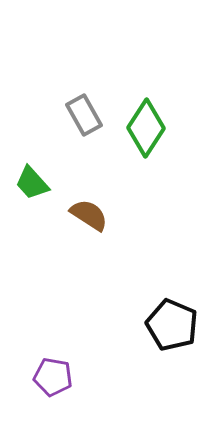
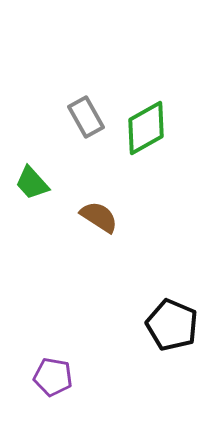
gray rectangle: moved 2 px right, 2 px down
green diamond: rotated 28 degrees clockwise
brown semicircle: moved 10 px right, 2 px down
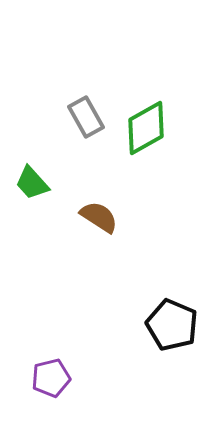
purple pentagon: moved 2 px left, 1 px down; rotated 24 degrees counterclockwise
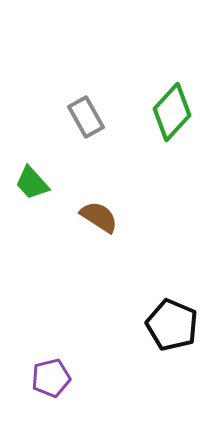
green diamond: moved 26 px right, 16 px up; rotated 18 degrees counterclockwise
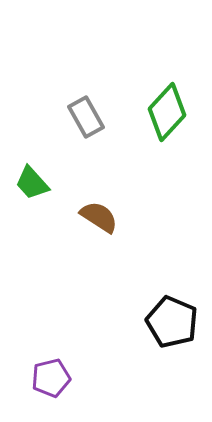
green diamond: moved 5 px left
black pentagon: moved 3 px up
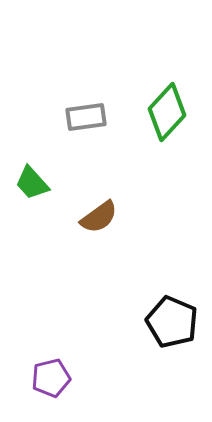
gray rectangle: rotated 69 degrees counterclockwise
brown semicircle: rotated 111 degrees clockwise
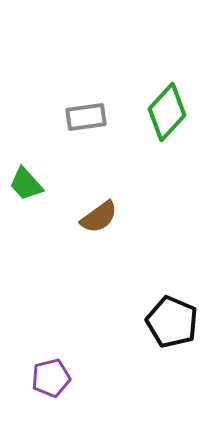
green trapezoid: moved 6 px left, 1 px down
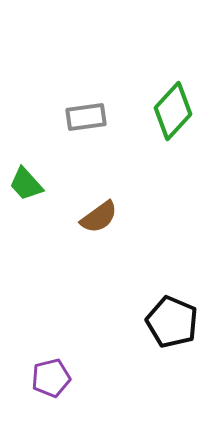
green diamond: moved 6 px right, 1 px up
